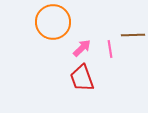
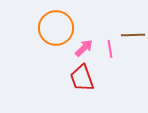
orange circle: moved 3 px right, 6 px down
pink arrow: moved 2 px right
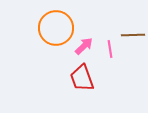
pink arrow: moved 2 px up
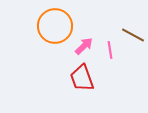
orange circle: moved 1 px left, 2 px up
brown line: rotated 30 degrees clockwise
pink line: moved 1 px down
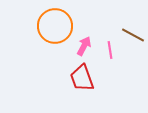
pink arrow: rotated 18 degrees counterclockwise
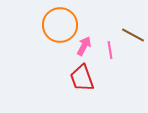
orange circle: moved 5 px right, 1 px up
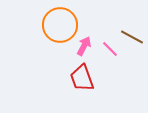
brown line: moved 1 px left, 2 px down
pink line: moved 1 px up; rotated 36 degrees counterclockwise
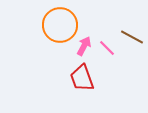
pink line: moved 3 px left, 1 px up
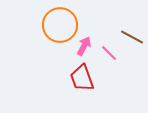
pink line: moved 2 px right, 5 px down
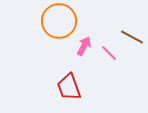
orange circle: moved 1 px left, 4 px up
red trapezoid: moved 13 px left, 9 px down
